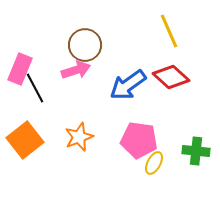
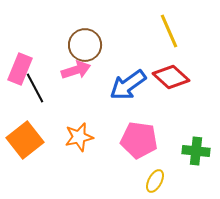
orange star: rotated 8 degrees clockwise
yellow ellipse: moved 1 px right, 18 px down
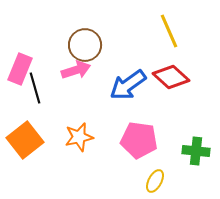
black line: rotated 12 degrees clockwise
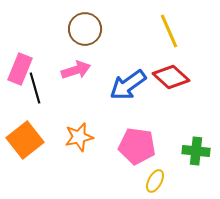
brown circle: moved 16 px up
pink pentagon: moved 2 px left, 6 px down
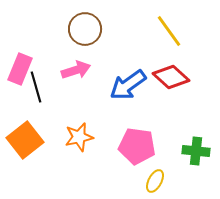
yellow line: rotated 12 degrees counterclockwise
black line: moved 1 px right, 1 px up
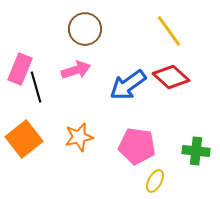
orange square: moved 1 px left, 1 px up
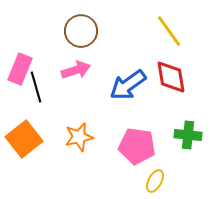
brown circle: moved 4 px left, 2 px down
red diamond: rotated 39 degrees clockwise
green cross: moved 8 px left, 16 px up
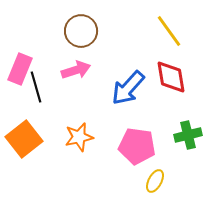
blue arrow: moved 3 px down; rotated 12 degrees counterclockwise
green cross: rotated 20 degrees counterclockwise
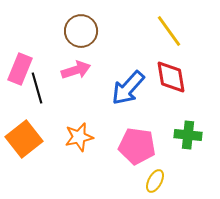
black line: moved 1 px right, 1 px down
green cross: rotated 20 degrees clockwise
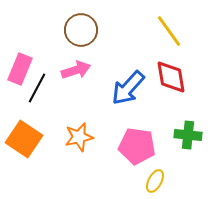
brown circle: moved 1 px up
black line: rotated 44 degrees clockwise
orange square: rotated 18 degrees counterclockwise
